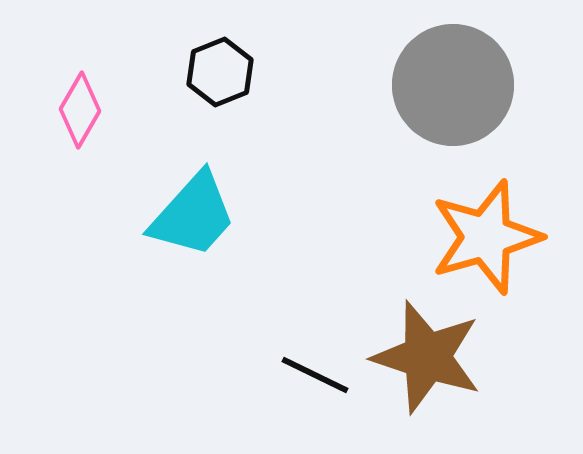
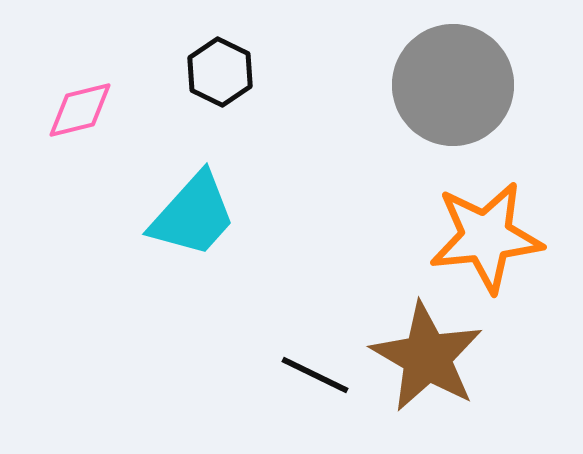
black hexagon: rotated 12 degrees counterclockwise
pink diamond: rotated 46 degrees clockwise
orange star: rotated 10 degrees clockwise
brown star: rotated 12 degrees clockwise
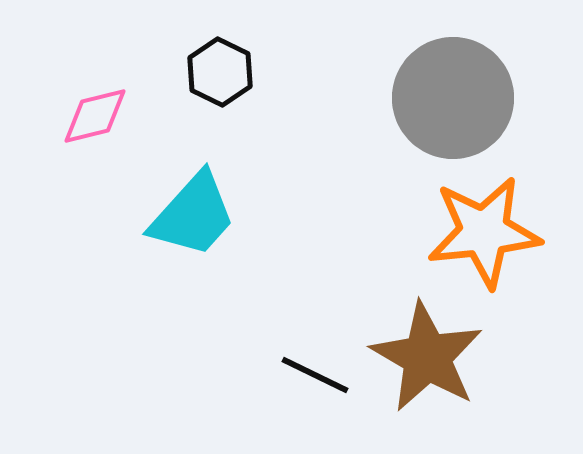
gray circle: moved 13 px down
pink diamond: moved 15 px right, 6 px down
orange star: moved 2 px left, 5 px up
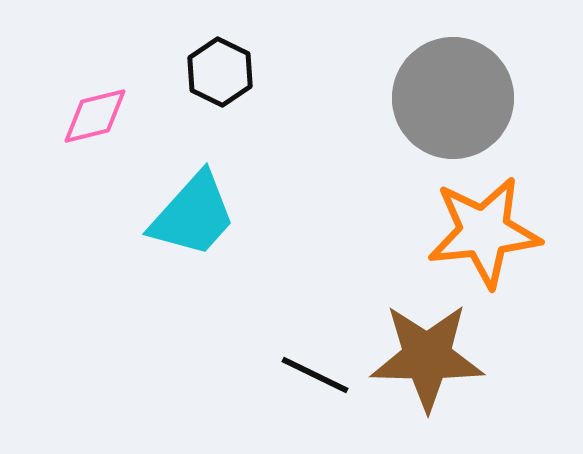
brown star: rotated 29 degrees counterclockwise
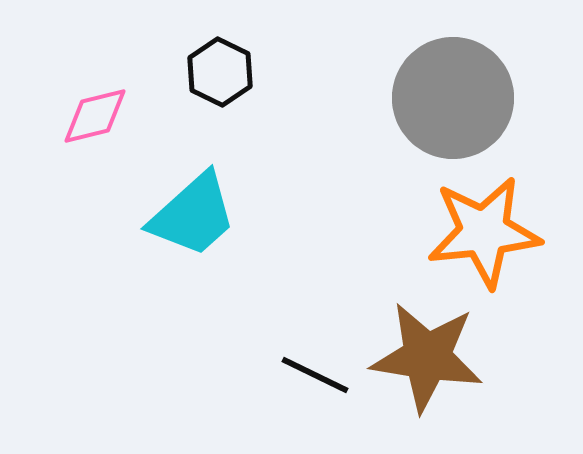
cyan trapezoid: rotated 6 degrees clockwise
brown star: rotated 8 degrees clockwise
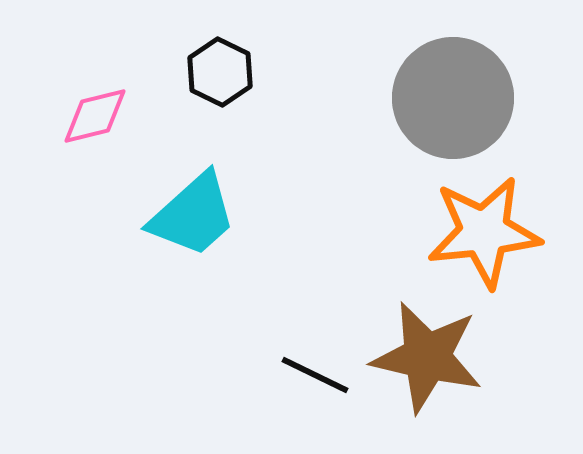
brown star: rotated 4 degrees clockwise
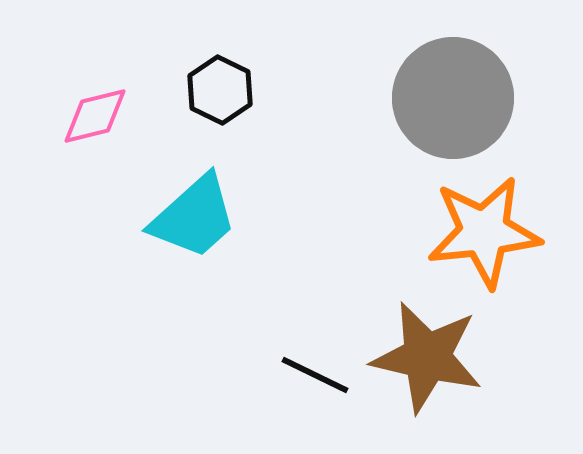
black hexagon: moved 18 px down
cyan trapezoid: moved 1 px right, 2 px down
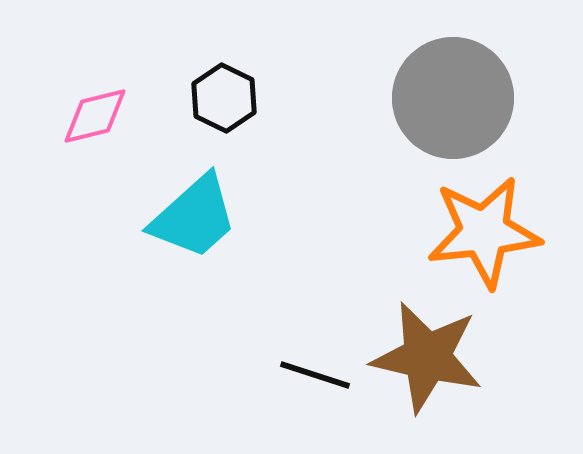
black hexagon: moved 4 px right, 8 px down
black line: rotated 8 degrees counterclockwise
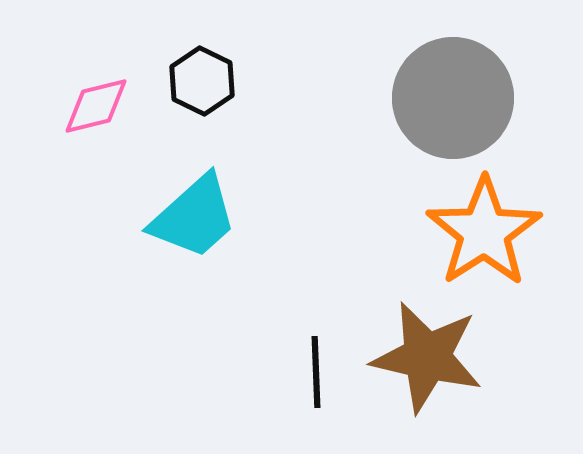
black hexagon: moved 22 px left, 17 px up
pink diamond: moved 1 px right, 10 px up
orange star: rotated 27 degrees counterclockwise
black line: moved 1 px right, 3 px up; rotated 70 degrees clockwise
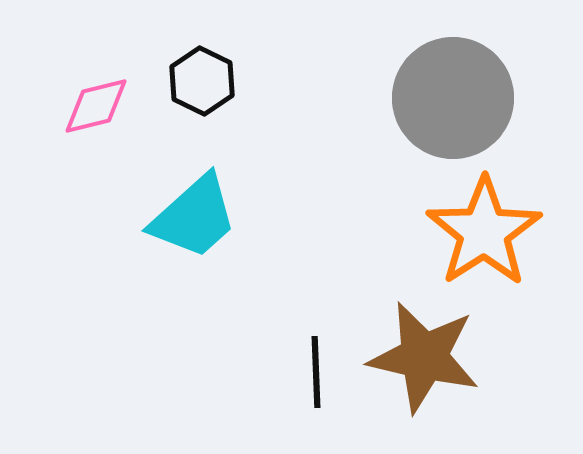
brown star: moved 3 px left
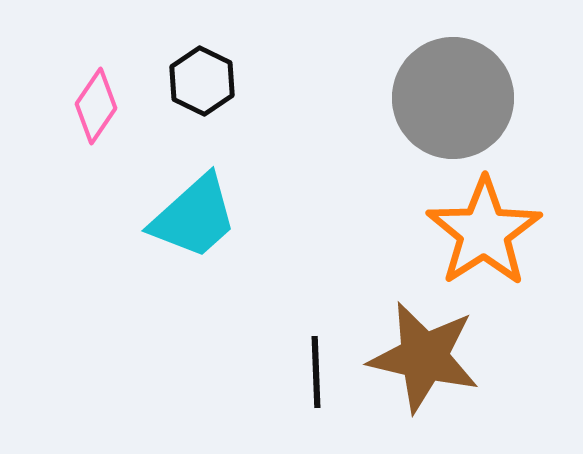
pink diamond: rotated 42 degrees counterclockwise
